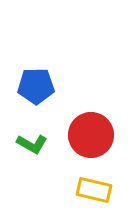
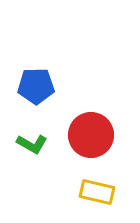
yellow rectangle: moved 3 px right, 2 px down
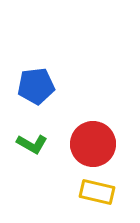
blue pentagon: rotated 6 degrees counterclockwise
red circle: moved 2 px right, 9 px down
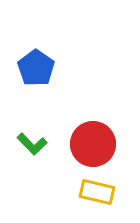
blue pentagon: moved 18 px up; rotated 30 degrees counterclockwise
green L-shape: rotated 16 degrees clockwise
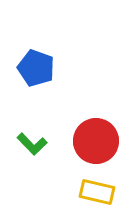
blue pentagon: rotated 15 degrees counterclockwise
red circle: moved 3 px right, 3 px up
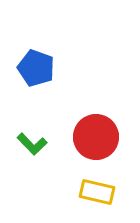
red circle: moved 4 px up
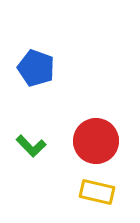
red circle: moved 4 px down
green L-shape: moved 1 px left, 2 px down
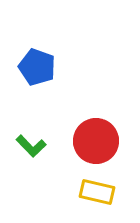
blue pentagon: moved 1 px right, 1 px up
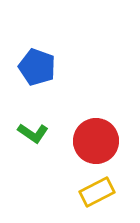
green L-shape: moved 2 px right, 13 px up; rotated 12 degrees counterclockwise
yellow rectangle: rotated 40 degrees counterclockwise
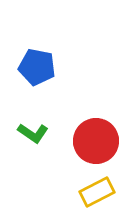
blue pentagon: rotated 9 degrees counterclockwise
